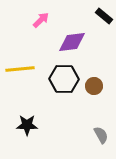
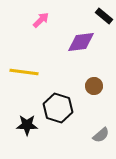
purple diamond: moved 9 px right
yellow line: moved 4 px right, 3 px down; rotated 12 degrees clockwise
black hexagon: moved 6 px left, 29 px down; rotated 16 degrees clockwise
gray semicircle: rotated 78 degrees clockwise
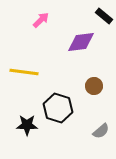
gray semicircle: moved 4 px up
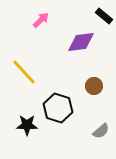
yellow line: rotated 40 degrees clockwise
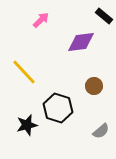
black star: rotated 15 degrees counterclockwise
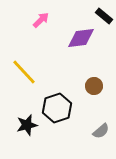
purple diamond: moved 4 px up
black hexagon: moved 1 px left; rotated 24 degrees clockwise
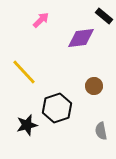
gray semicircle: rotated 120 degrees clockwise
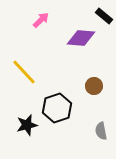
purple diamond: rotated 12 degrees clockwise
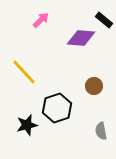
black rectangle: moved 4 px down
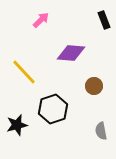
black rectangle: rotated 30 degrees clockwise
purple diamond: moved 10 px left, 15 px down
black hexagon: moved 4 px left, 1 px down
black star: moved 10 px left
